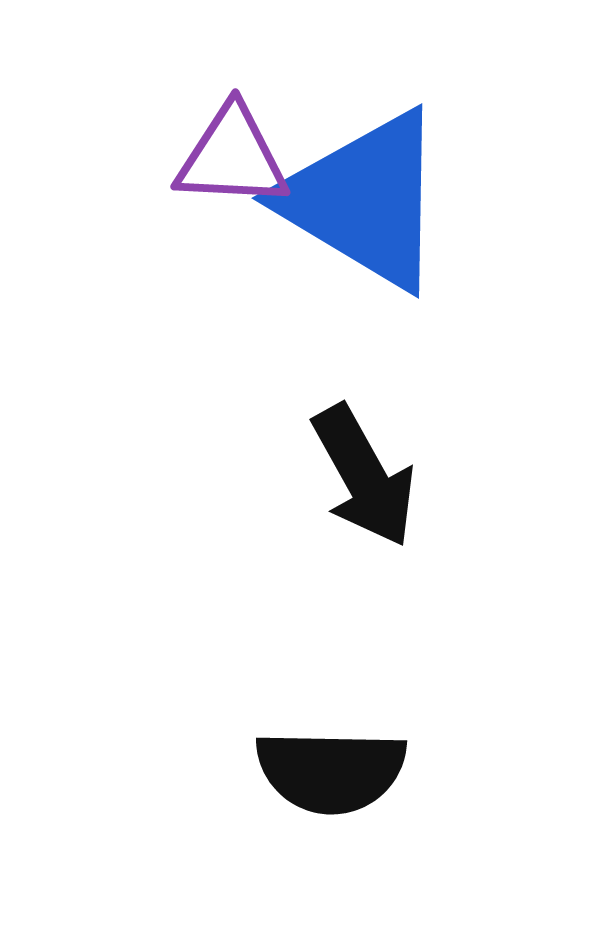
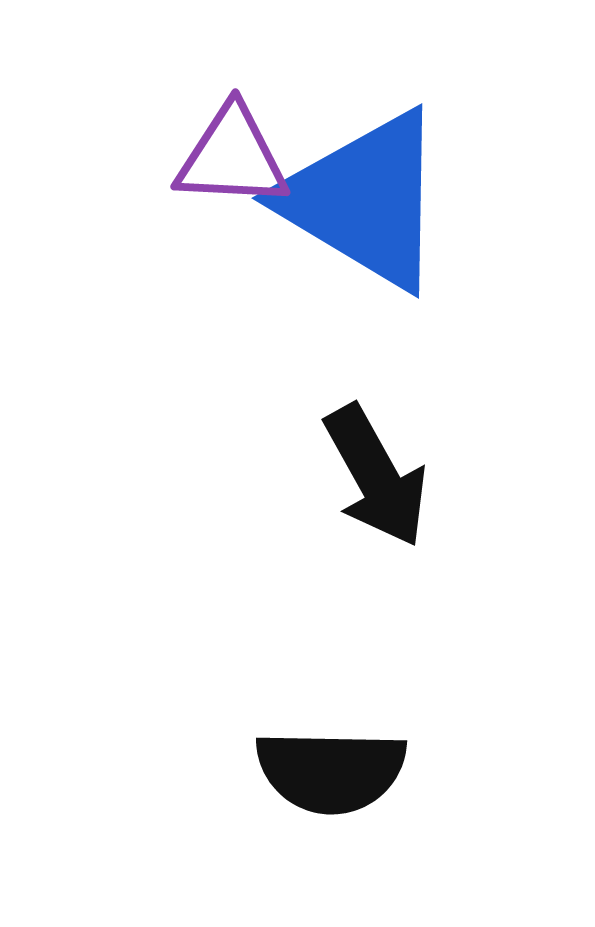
black arrow: moved 12 px right
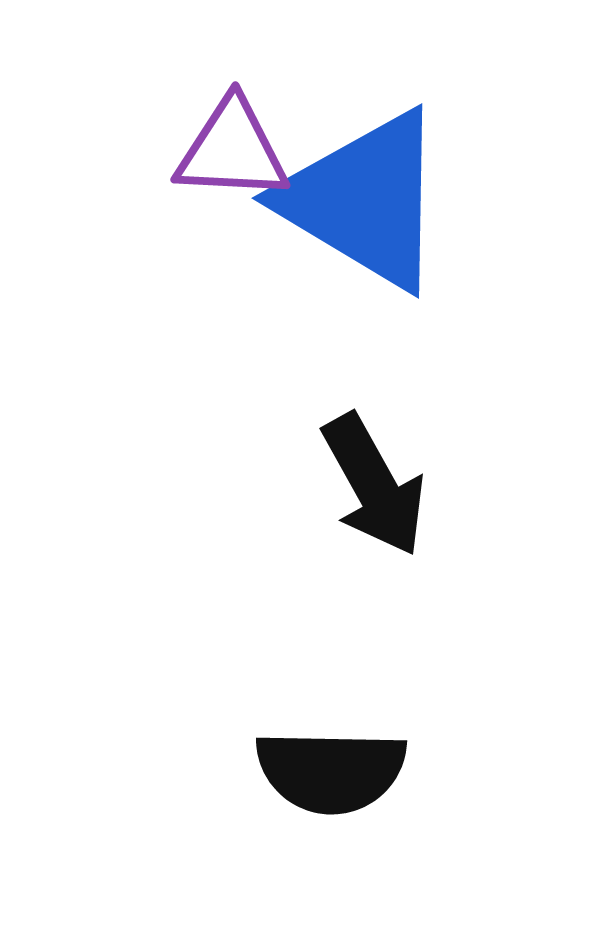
purple triangle: moved 7 px up
black arrow: moved 2 px left, 9 px down
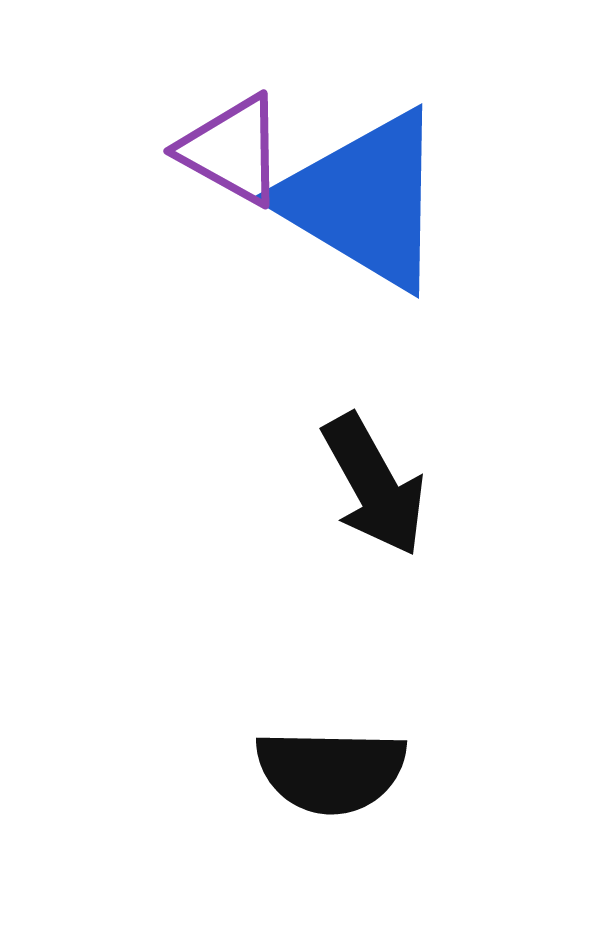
purple triangle: rotated 26 degrees clockwise
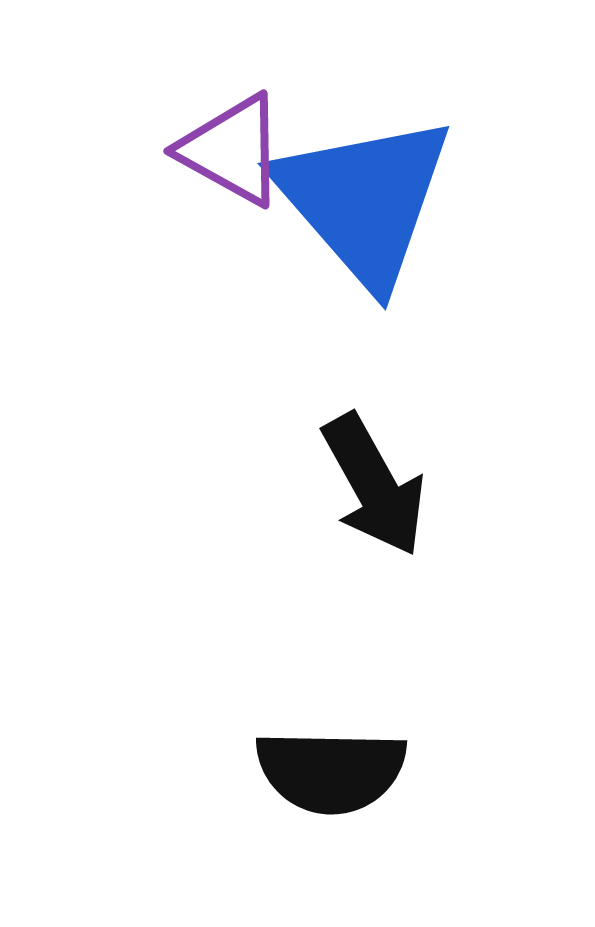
blue triangle: rotated 18 degrees clockwise
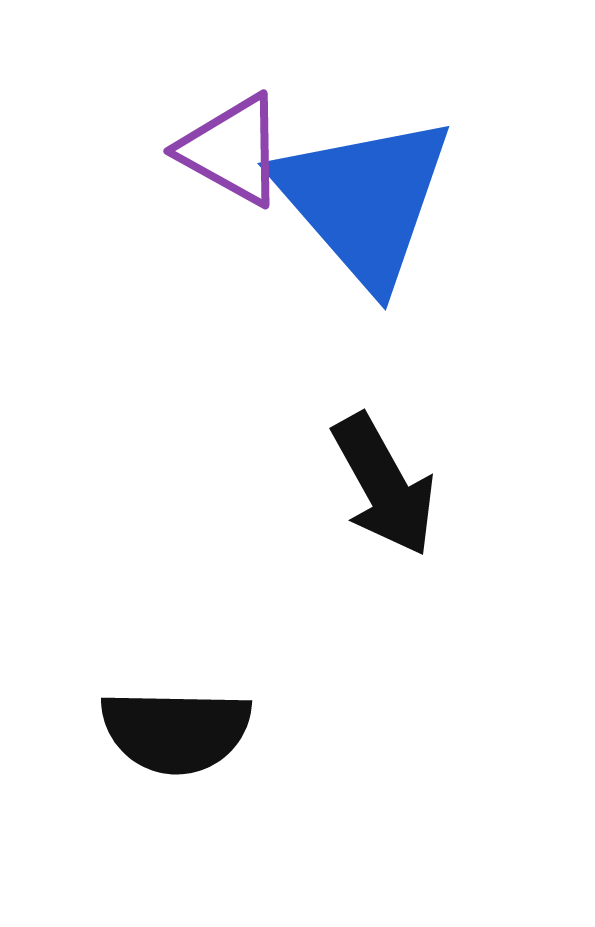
black arrow: moved 10 px right
black semicircle: moved 155 px left, 40 px up
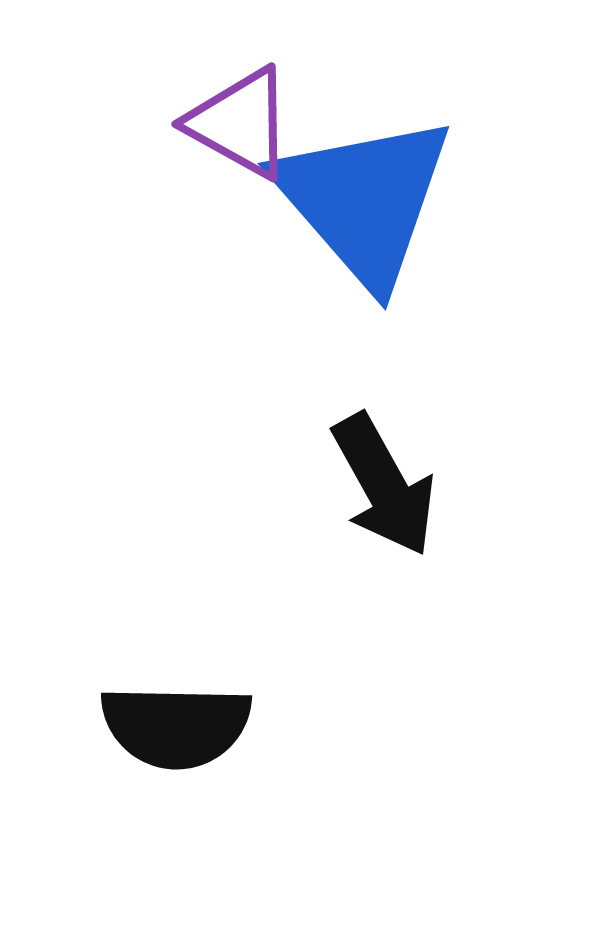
purple triangle: moved 8 px right, 27 px up
black semicircle: moved 5 px up
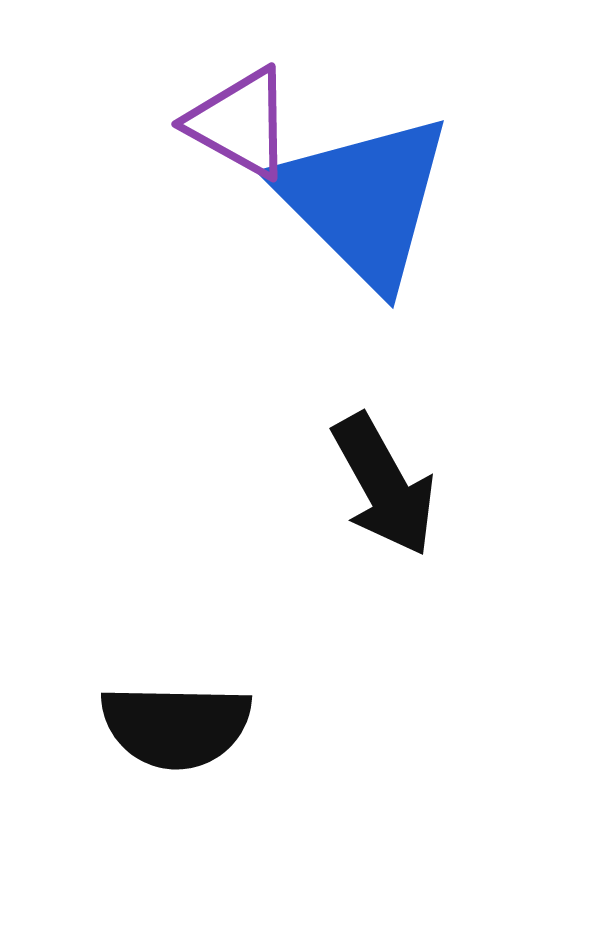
blue triangle: rotated 4 degrees counterclockwise
